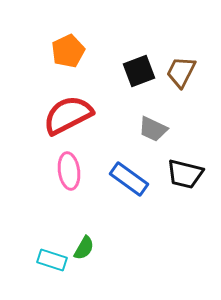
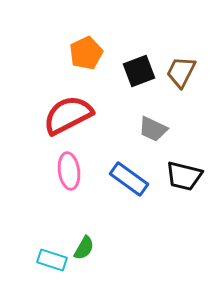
orange pentagon: moved 18 px right, 2 px down
black trapezoid: moved 1 px left, 2 px down
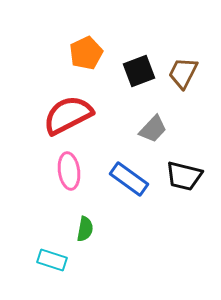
brown trapezoid: moved 2 px right, 1 px down
gray trapezoid: rotated 72 degrees counterclockwise
green semicircle: moved 1 px right, 19 px up; rotated 20 degrees counterclockwise
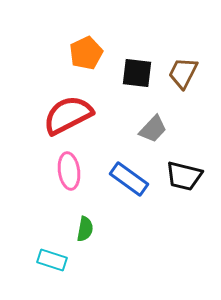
black square: moved 2 px left, 2 px down; rotated 28 degrees clockwise
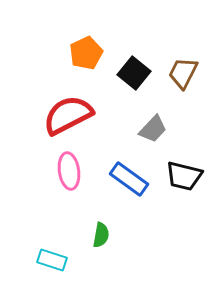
black square: moved 3 px left; rotated 32 degrees clockwise
green semicircle: moved 16 px right, 6 px down
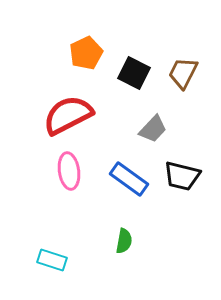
black square: rotated 12 degrees counterclockwise
black trapezoid: moved 2 px left
green semicircle: moved 23 px right, 6 px down
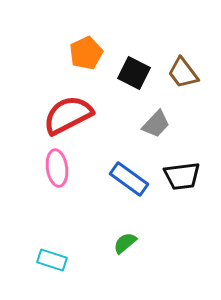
brown trapezoid: rotated 64 degrees counterclockwise
gray trapezoid: moved 3 px right, 5 px up
pink ellipse: moved 12 px left, 3 px up
black trapezoid: rotated 21 degrees counterclockwise
green semicircle: moved 1 px right, 2 px down; rotated 140 degrees counterclockwise
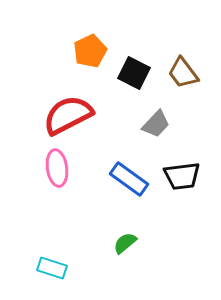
orange pentagon: moved 4 px right, 2 px up
cyan rectangle: moved 8 px down
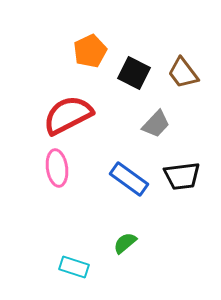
cyan rectangle: moved 22 px right, 1 px up
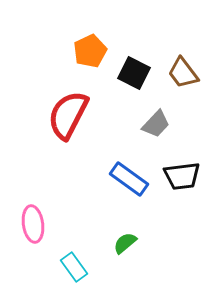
red semicircle: rotated 36 degrees counterclockwise
pink ellipse: moved 24 px left, 56 px down
cyan rectangle: rotated 36 degrees clockwise
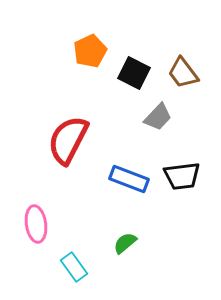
red semicircle: moved 25 px down
gray trapezoid: moved 2 px right, 7 px up
blue rectangle: rotated 15 degrees counterclockwise
pink ellipse: moved 3 px right
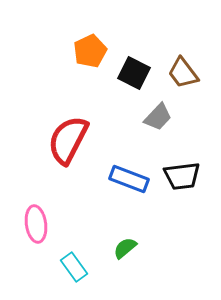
green semicircle: moved 5 px down
